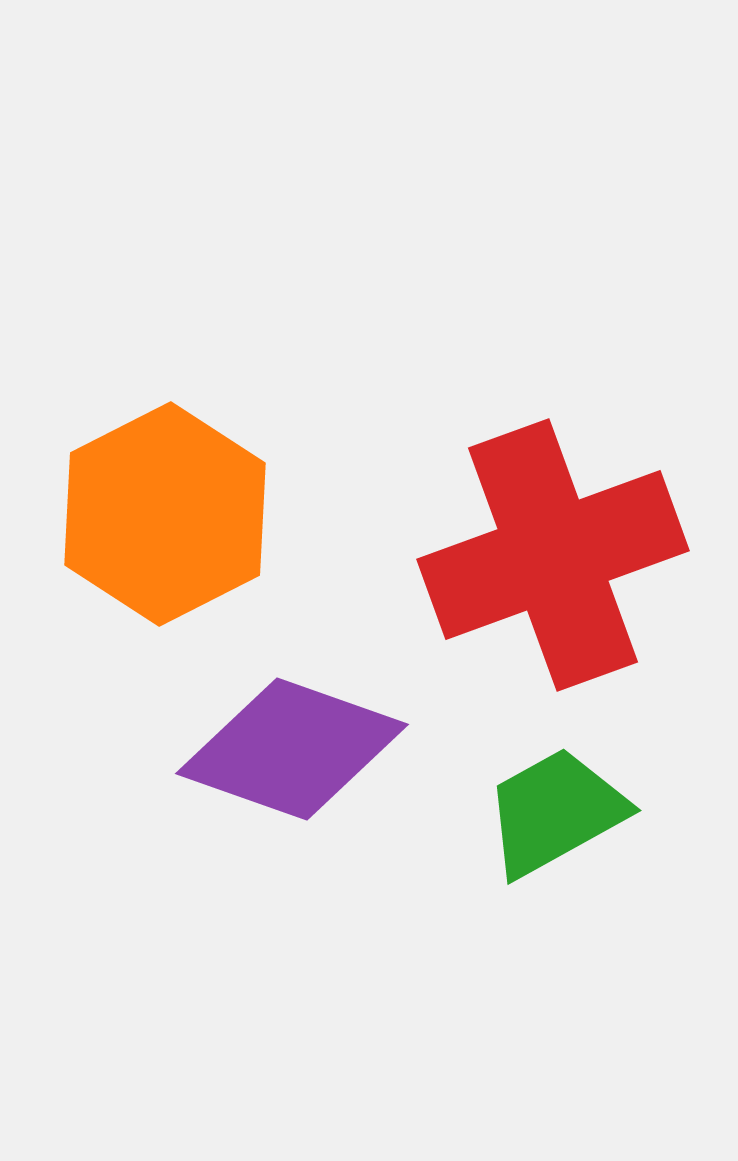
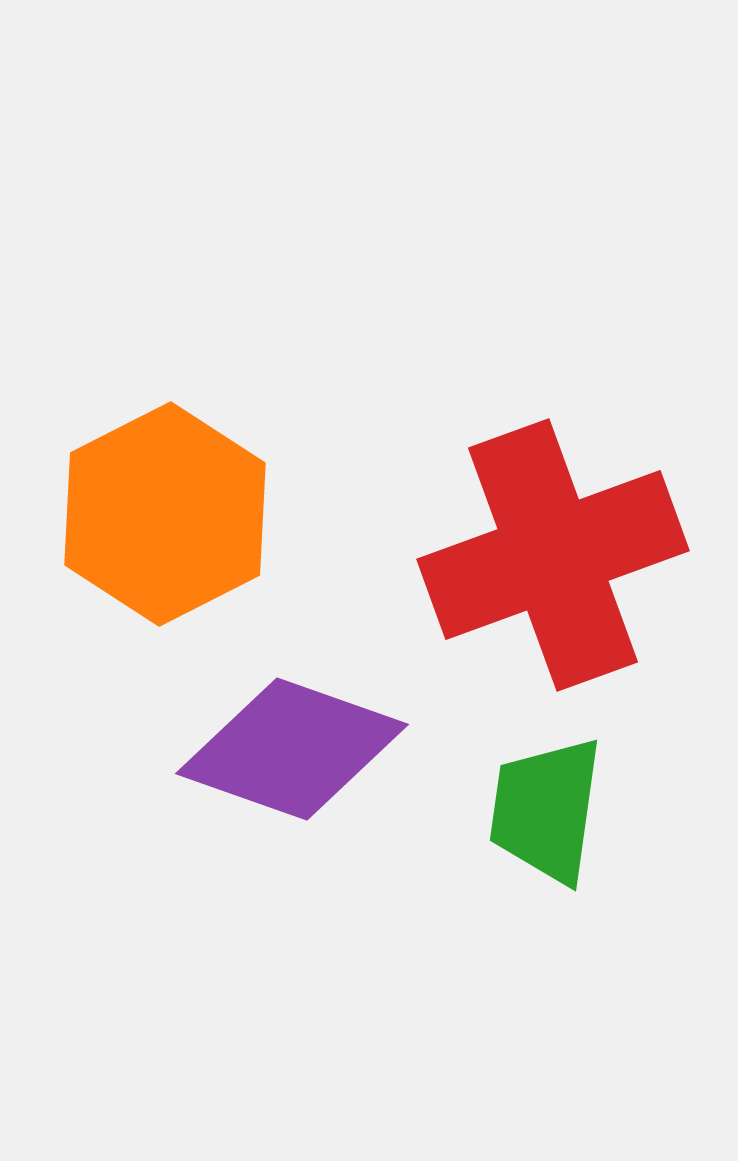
green trapezoid: moved 9 px left, 2 px up; rotated 53 degrees counterclockwise
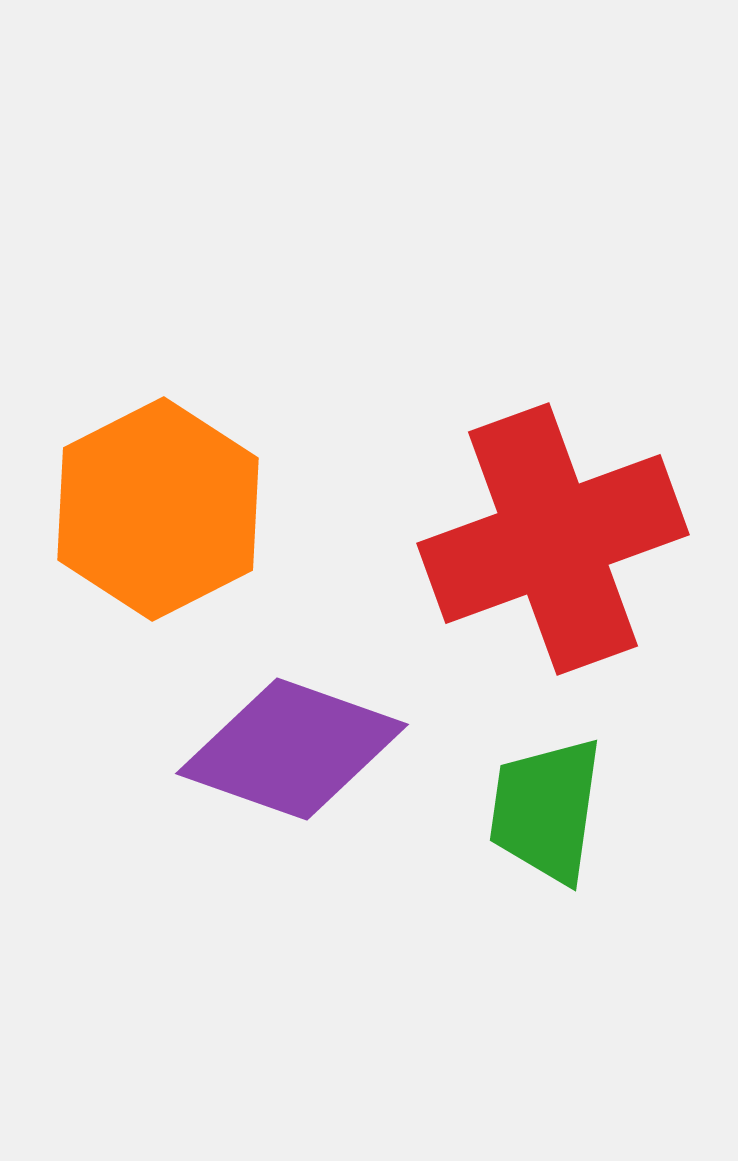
orange hexagon: moved 7 px left, 5 px up
red cross: moved 16 px up
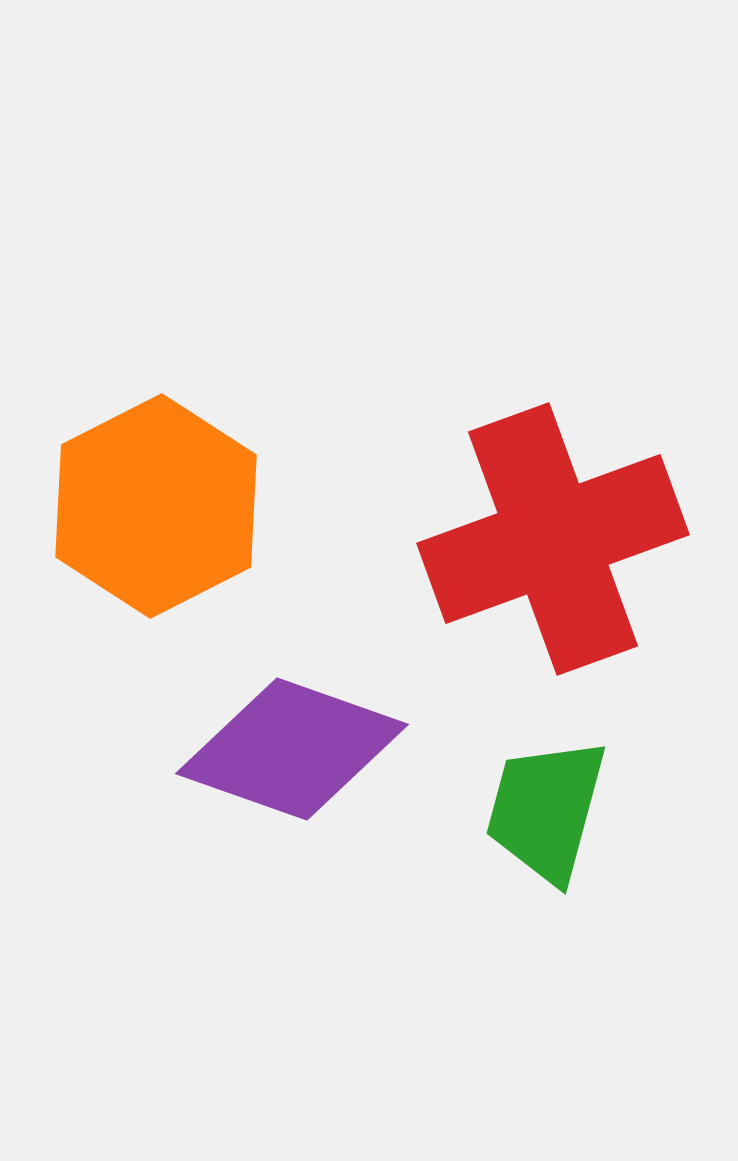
orange hexagon: moved 2 px left, 3 px up
green trapezoid: rotated 7 degrees clockwise
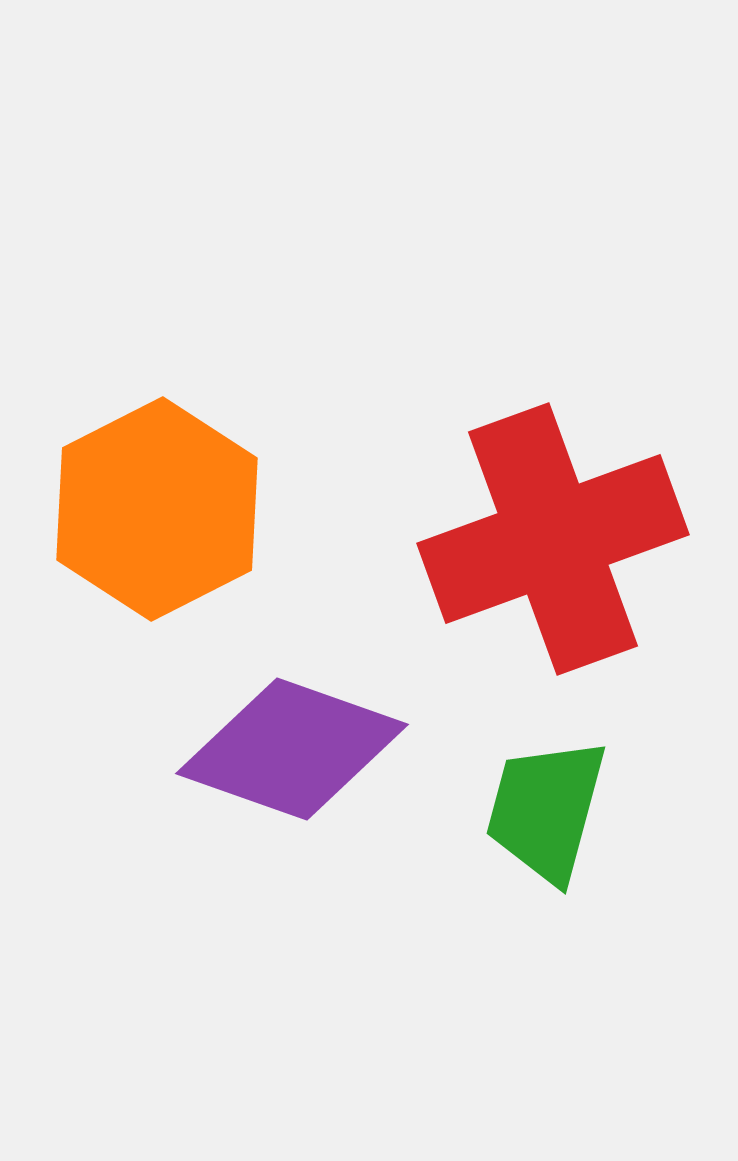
orange hexagon: moved 1 px right, 3 px down
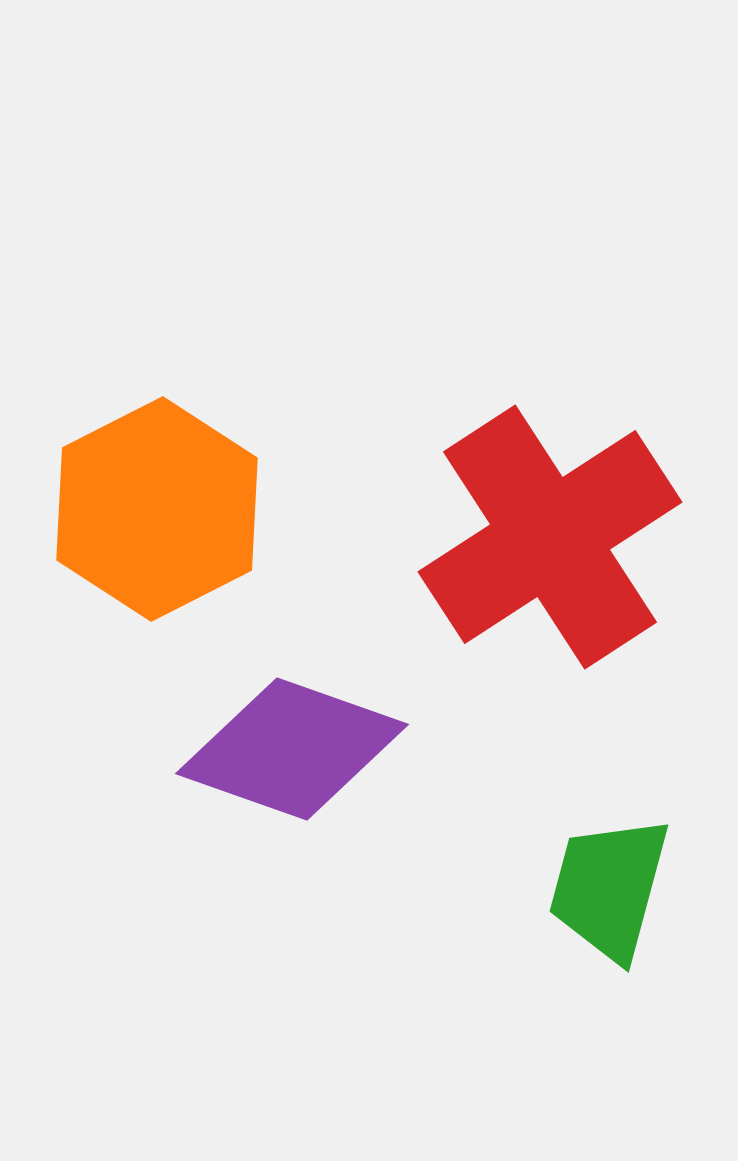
red cross: moved 3 px left, 2 px up; rotated 13 degrees counterclockwise
green trapezoid: moved 63 px right, 78 px down
